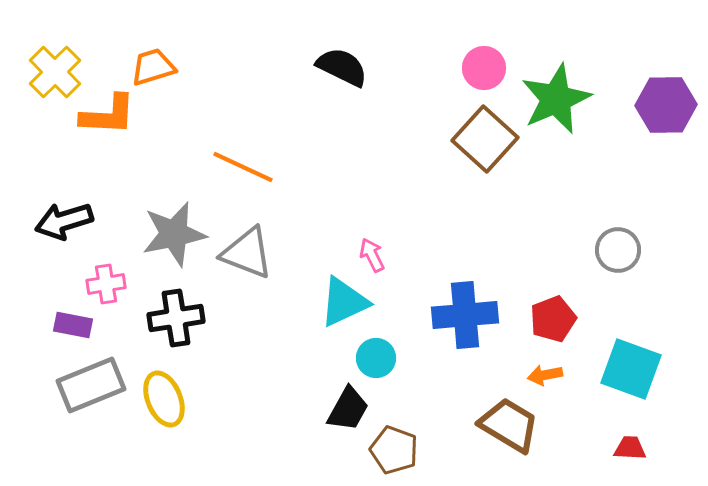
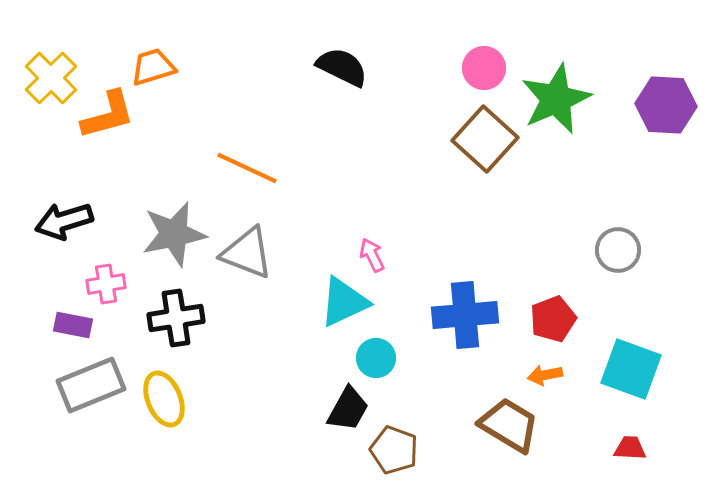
yellow cross: moved 4 px left, 6 px down
purple hexagon: rotated 4 degrees clockwise
orange L-shape: rotated 18 degrees counterclockwise
orange line: moved 4 px right, 1 px down
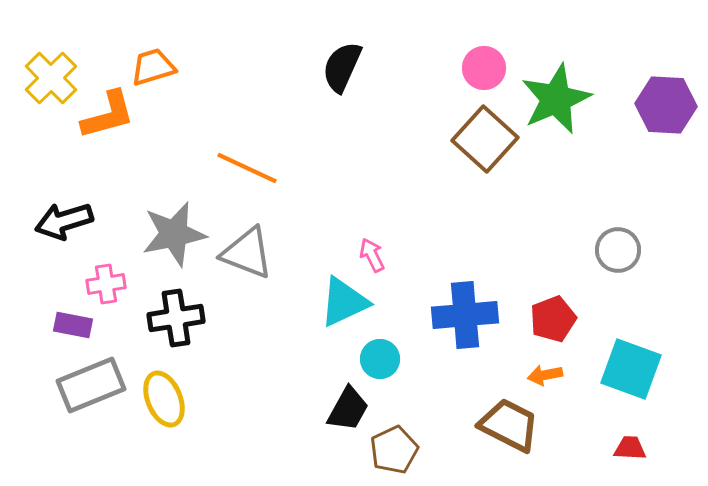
black semicircle: rotated 92 degrees counterclockwise
cyan circle: moved 4 px right, 1 px down
brown trapezoid: rotated 4 degrees counterclockwise
brown pentagon: rotated 27 degrees clockwise
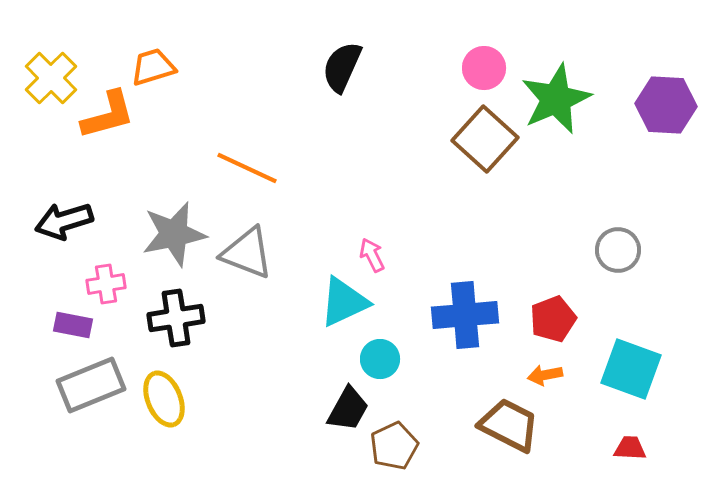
brown pentagon: moved 4 px up
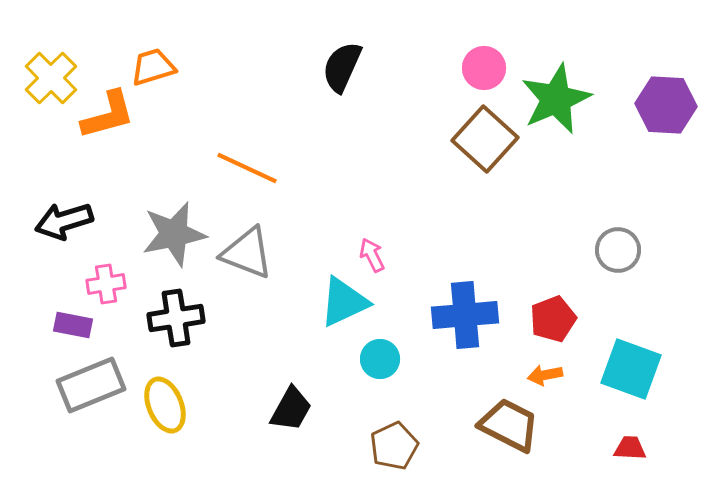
yellow ellipse: moved 1 px right, 6 px down
black trapezoid: moved 57 px left
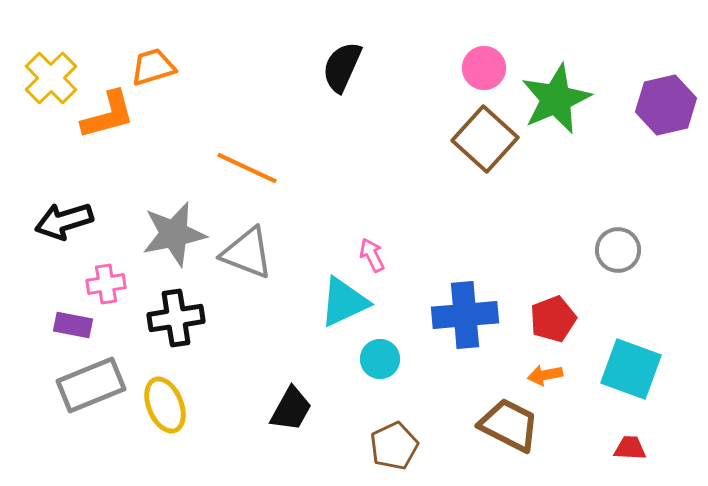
purple hexagon: rotated 16 degrees counterclockwise
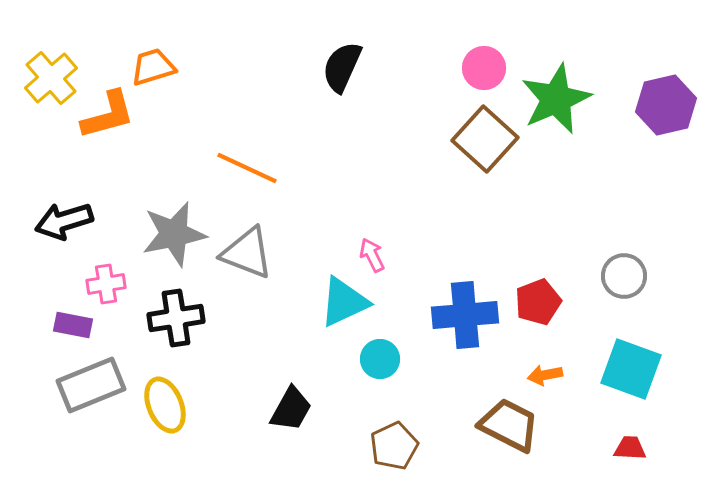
yellow cross: rotated 4 degrees clockwise
gray circle: moved 6 px right, 26 px down
red pentagon: moved 15 px left, 17 px up
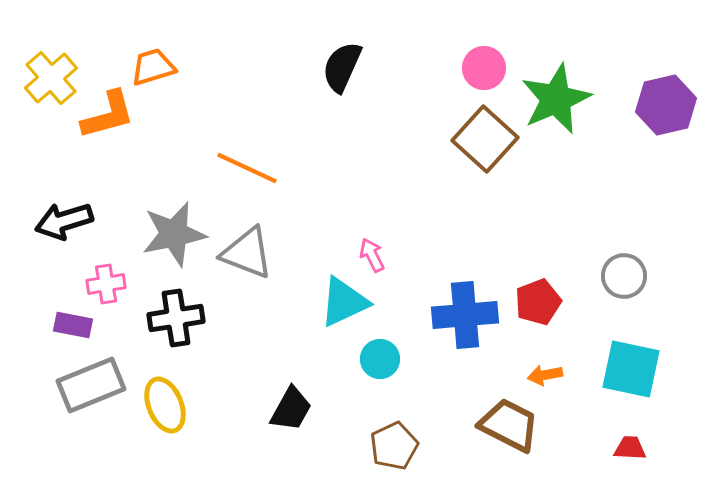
cyan square: rotated 8 degrees counterclockwise
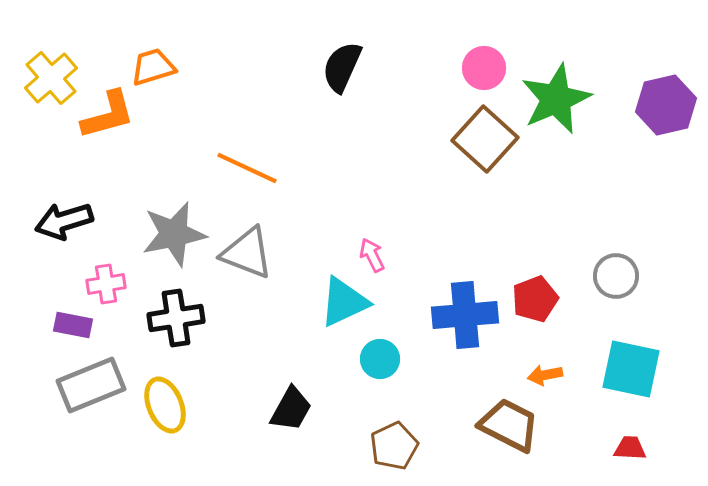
gray circle: moved 8 px left
red pentagon: moved 3 px left, 3 px up
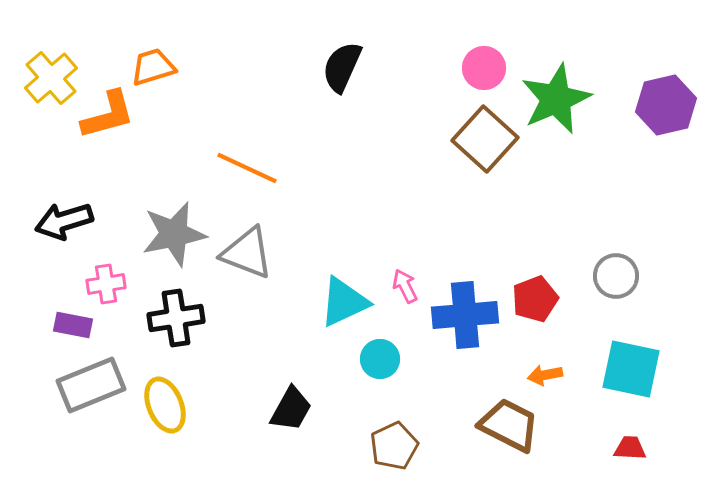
pink arrow: moved 33 px right, 31 px down
